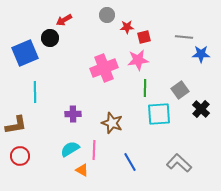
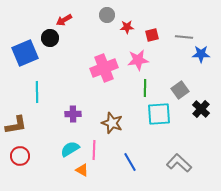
red square: moved 8 px right, 2 px up
cyan line: moved 2 px right
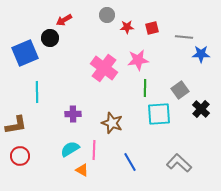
red square: moved 7 px up
pink cross: rotated 32 degrees counterclockwise
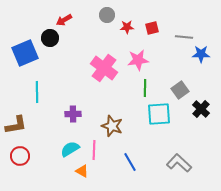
brown star: moved 3 px down
orange triangle: moved 1 px down
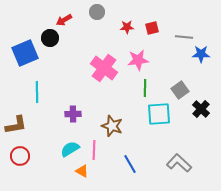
gray circle: moved 10 px left, 3 px up
blue line: moved 2 px down
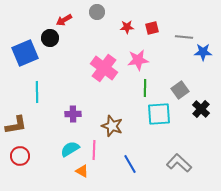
blue star: moved 2 px right, 2 px up
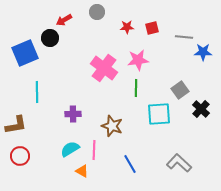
green line: moved 9 px left
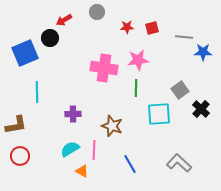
pink cross: rotated 28 degrees counterclockwise
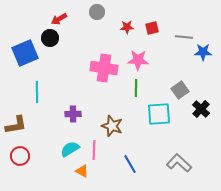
red arrow: moved 5 px left, 1 px up
pink star: rotated 10 degrees clockwise
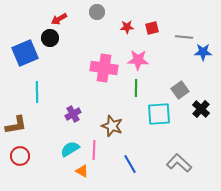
purple cross: rotated 28 degrees counterclockwise
